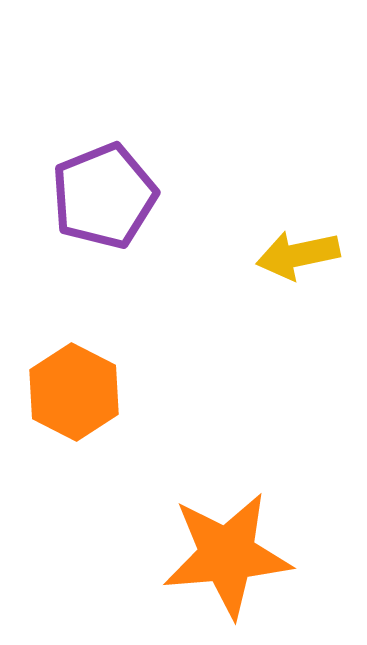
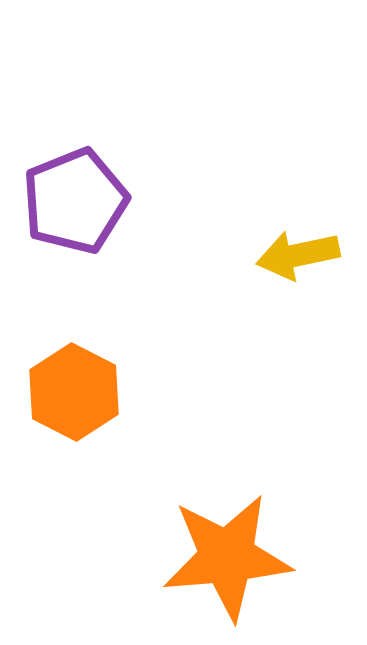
purple pentagon: moved 29 px left, 5 px down
orange star: moved 2 px down
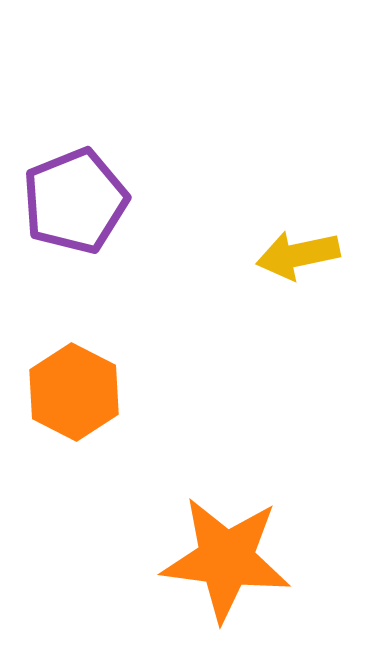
orange star: moved 1 px left, 2 px down; rotated 12 degrees clockwise
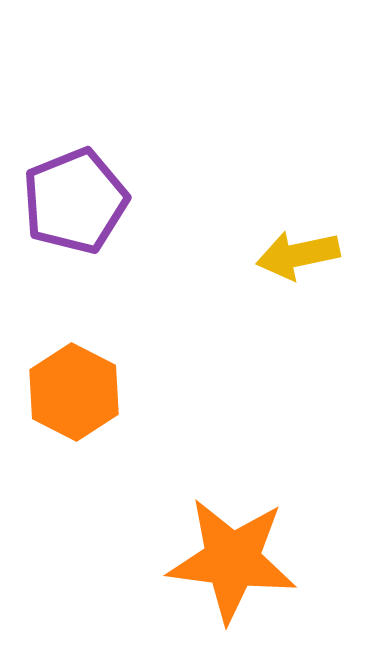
orange star: moved 6 px right, 1 px down
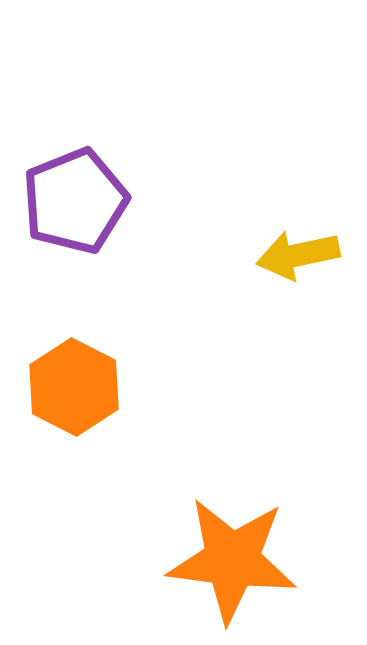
orange hexagon: moved 5 px up
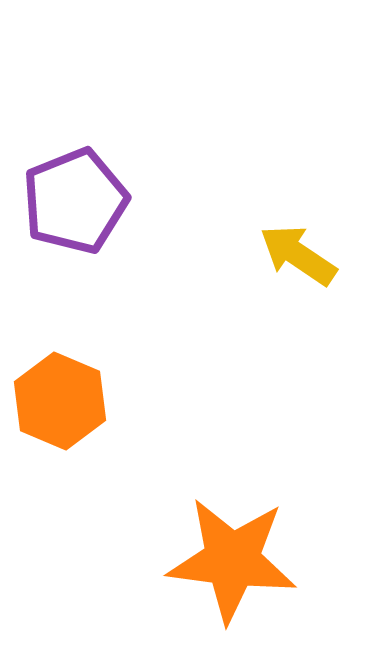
yellow arrow: rotated 46 degrees clockwise
orange hexagon: moved 14 px left, 14 px down; rotated 4 degrees counterclockwise
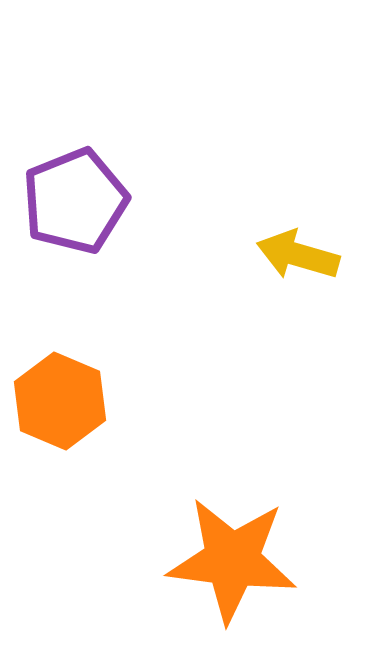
yellow arrow: rotated 18 degrees counterclockwise
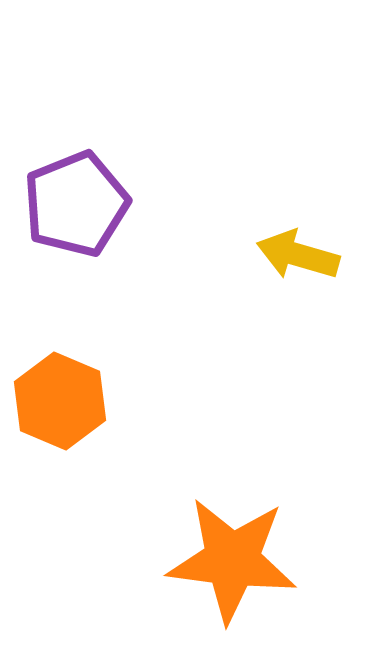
purple pentagon: moved 1 px right, 3 px down
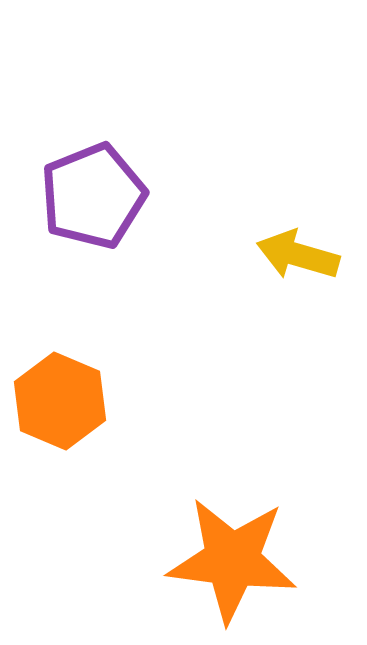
purple pentagon: moved 17 px right, 8 px up
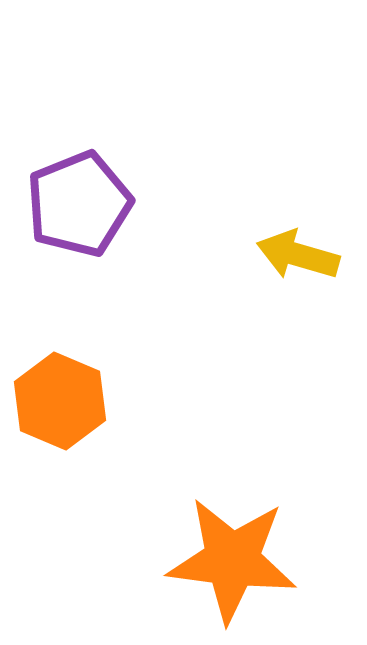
purple pentagon: moved 14 px left, 8 px down
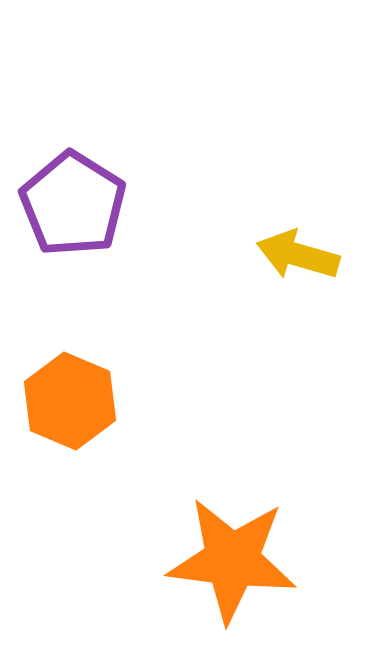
purple pentagon: moved 6 px left; rotated 18 degrees counterclockwise
orange hexagon: moved 10 px right
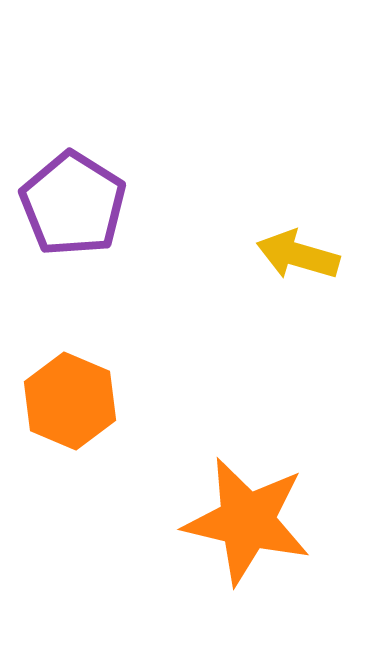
orange star: moved 15 px right, 39 px up; rotated 6 degrees clockwise
